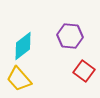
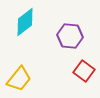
cyan diamond: moved 2 px right, 24 px up
yellow trapezoid: rotated 100 degrees counterclockwise
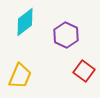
purple hexagon: moved 4 px left, 1 px up; rotated 20 degrees clockwise
yellow trapezoid: moved 1 px right, 3 px up; rotated 16 degrees counterclockwise
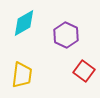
cyan diamond: moved 1 px left, 1 px down; rotated 8 degrees clockwise
yellow trapezoid: moved 2 px right, 1 px up; rotated 16 degrees counterclockwise
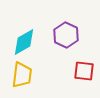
cyan diamond: moved 19 px down
red square: rotated 30 degrees counterclockwise
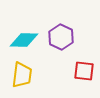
purple hexagon: moved 5 px left, 2 px down
cyan diamond: moved 2 px up; rotated 32 degrees clockwise
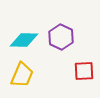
red square: rotated 10 degrees counterclockwise
yellow trapezoid: rotated 16 degrees clockwise
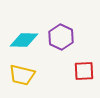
yellow trapezoid: rotated 80 degrees clockwise
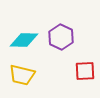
red square: moved 1 px right
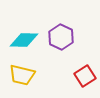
red square: moved 5 px down; rotated 30 degrees counterclockwise
